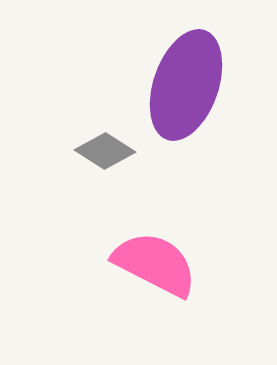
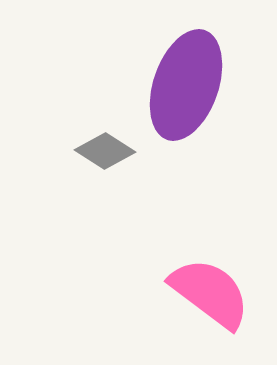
pink semicircle: moved 55 px right, 29 px down; rotated 10 degrees clockwise
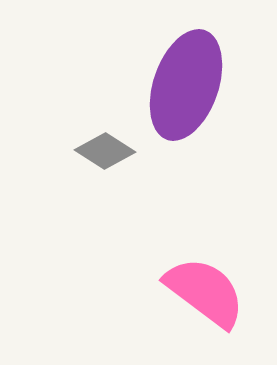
pink semicircle: moved 5 px left, 1 px up
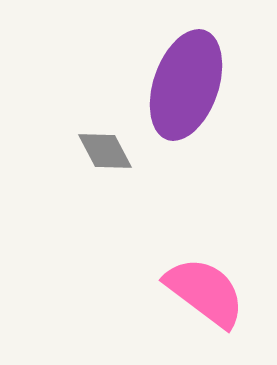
gray diamond: rotated 30 degrees clockwise
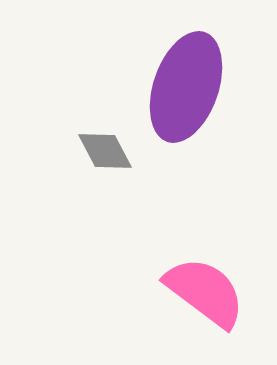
purple ellipse: moved 2 px down
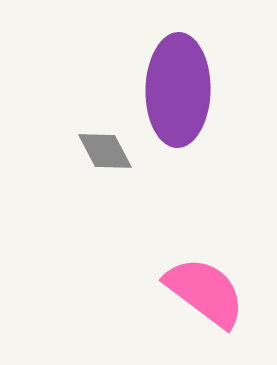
purple ellipse: moved 8 px left, 3 px down; rotated 18 degrees counterclockwise
